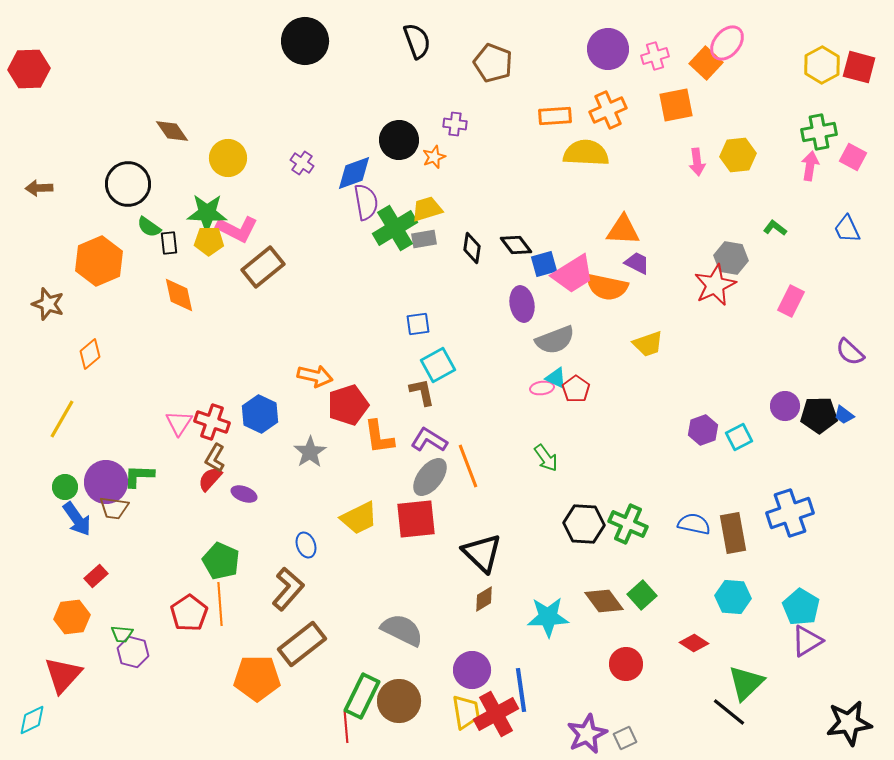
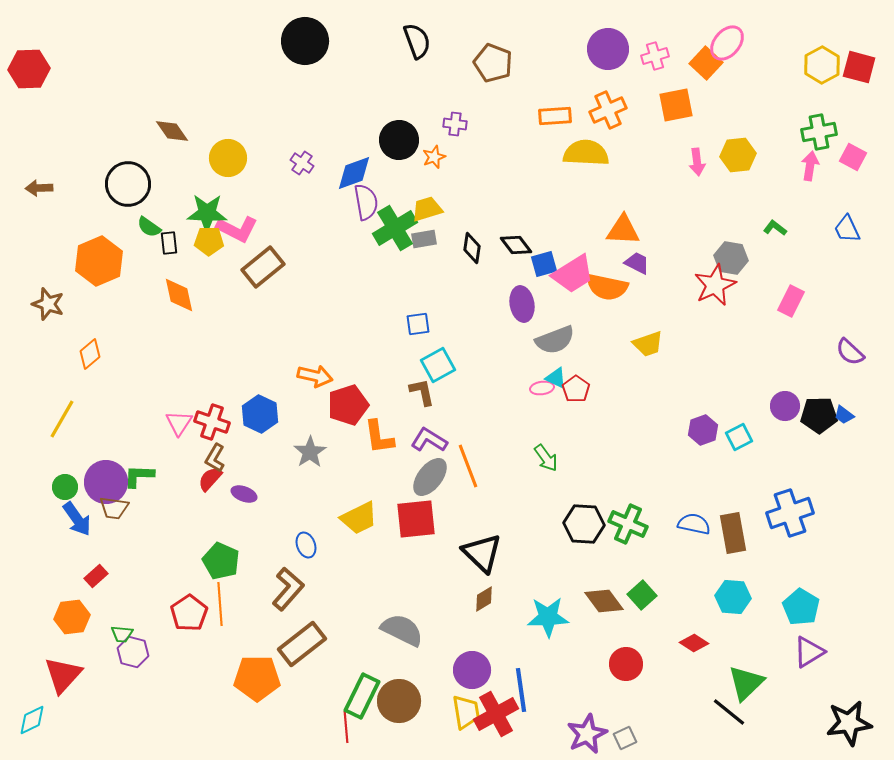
purple triangle at (807, 641): moved 2 px right, 11 px down
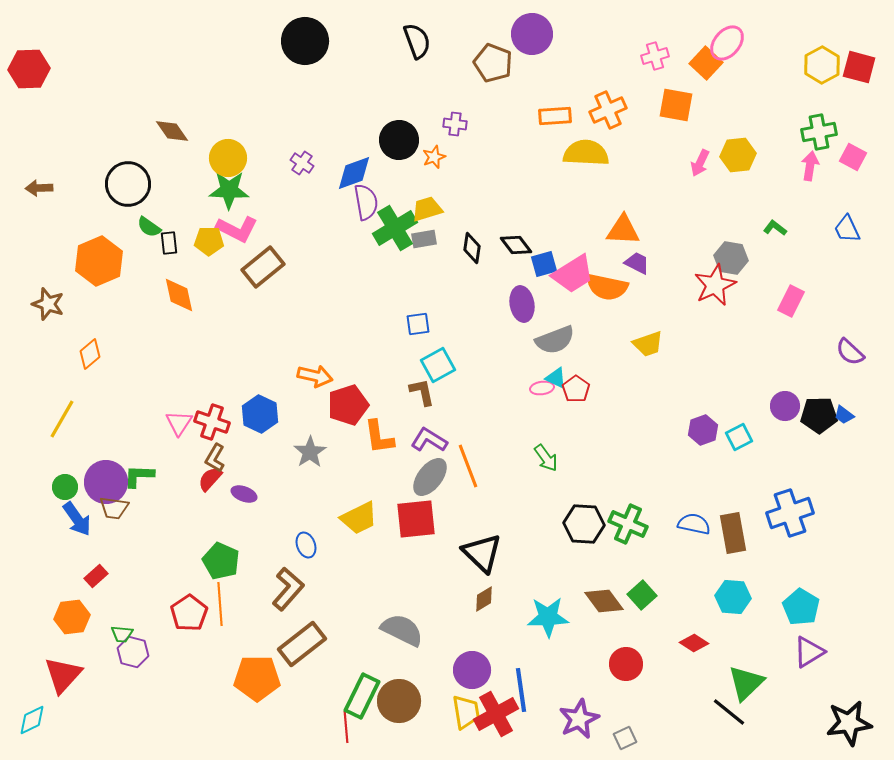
purple circle at (608, 49): moved 76 px left, 15 px up
orange square at (676, 105): rotated 21 degrees clockwise
pink arrow at (697, 162): moved 3 px right, 1 px down; rotated 32 degrees clockwise
green star at (207, 213): moved 22 px right, 23 px up
purple star at (587, 734): moved 8 px left, 15 px up
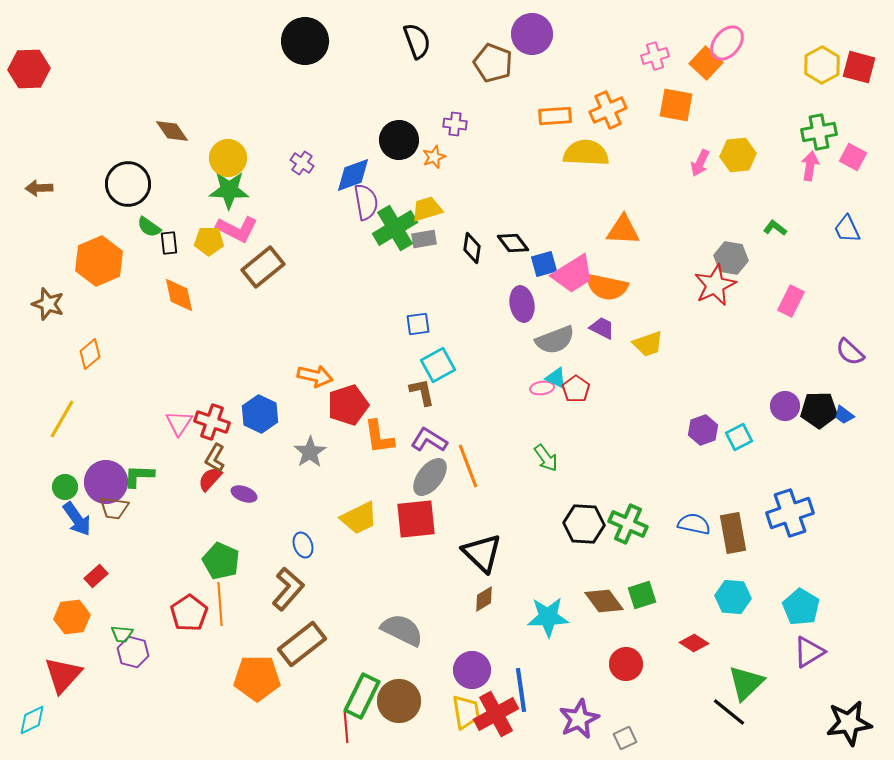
blue diamond at (354, 173): moved 1 px left, 2 px down
black diamond at (516, 245): moved 3 px left, 2 px up
purple trapezoid at (637, 263): moved 35 px left, 65 px down
black pentagon at (819, 415): moved 5 px up
blue ellipse at (306, 545): moved 3 px left
green square at (642, 595): rotated 24 degrees clockwise
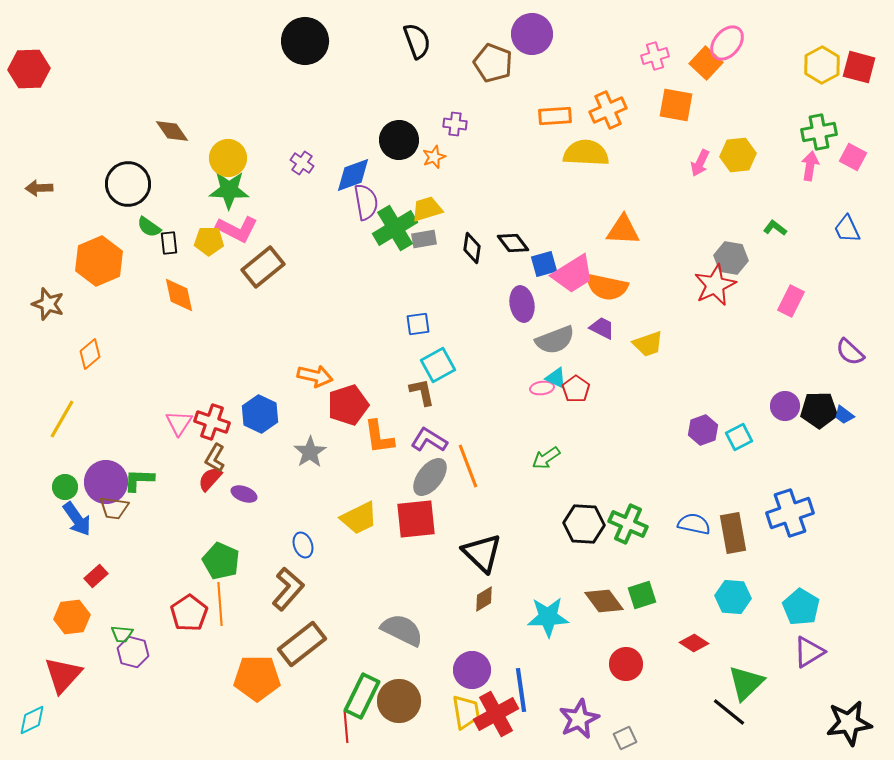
green arrow at (546, 458): rotated 92 degrees clockwise
green L-shape at (139, 476): moved 4 px down
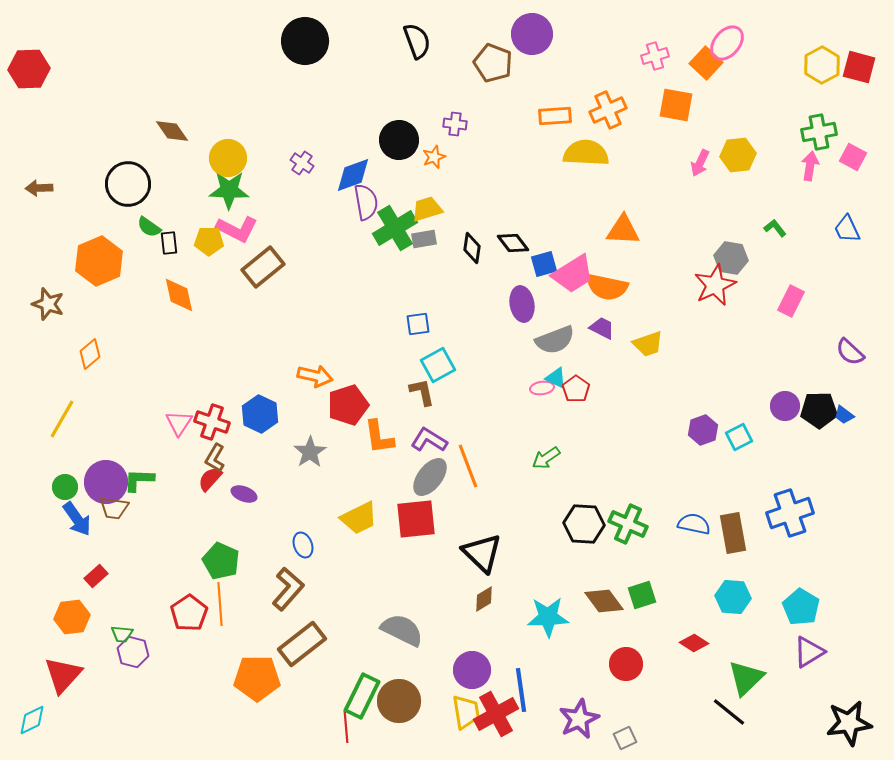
green L-shape at (775, 228): rotated 15 degrees clockwise
green triangle at (746, 683): moved 5 px up
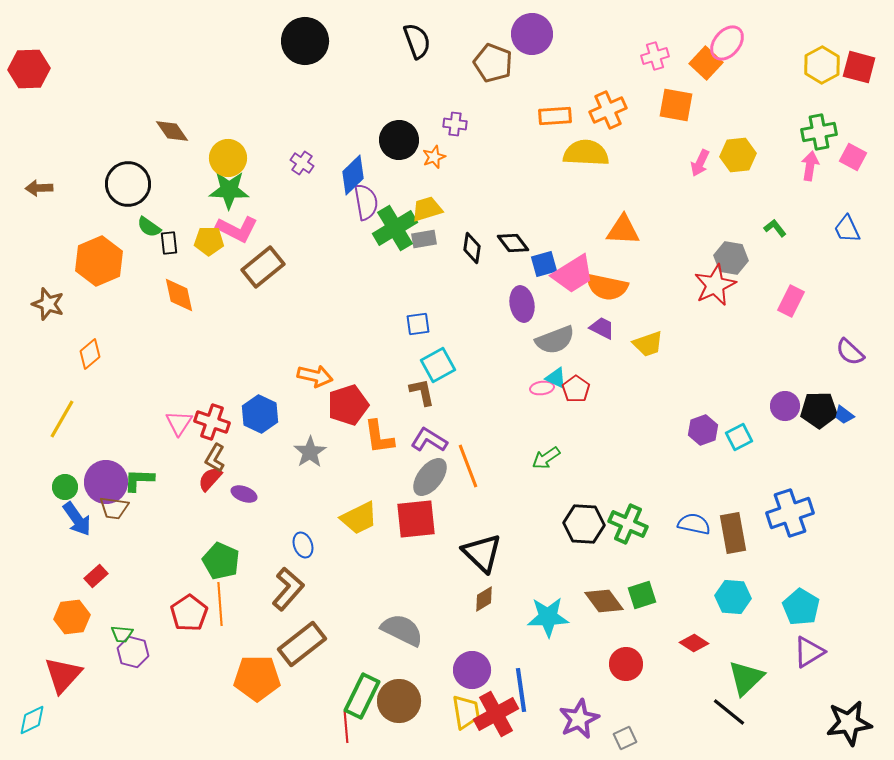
blue diamond at (353, 175): rotated 24 degrees counterclockwise
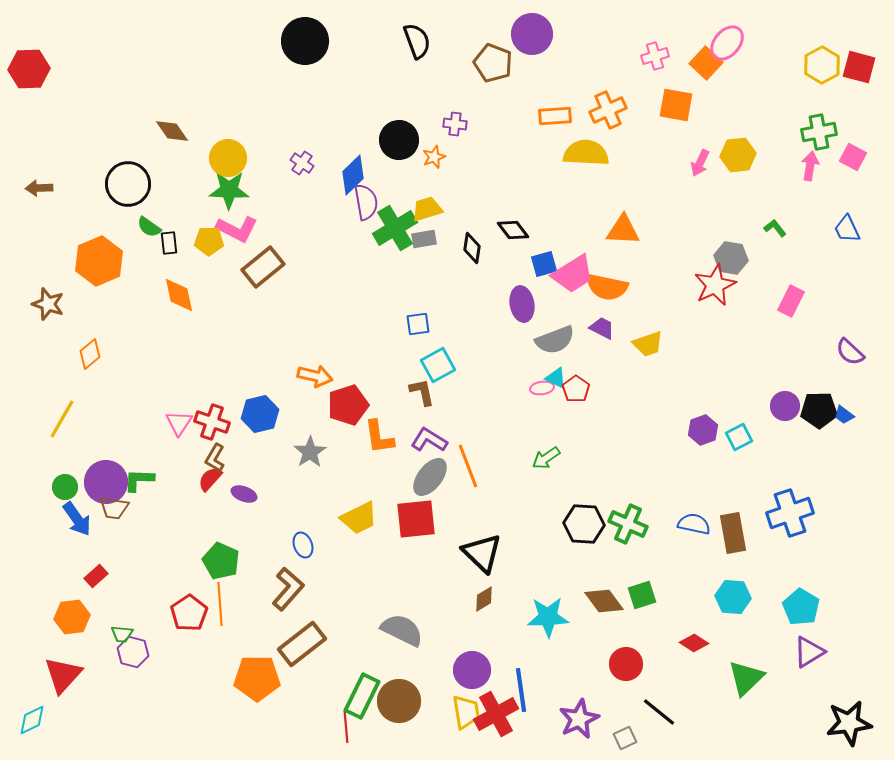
black diamond at (513, 243): moved 13 px up
blue hexagon at (260, 414): rotated 21 degrees clockwise
black line at (729, 712): moved 70 px left
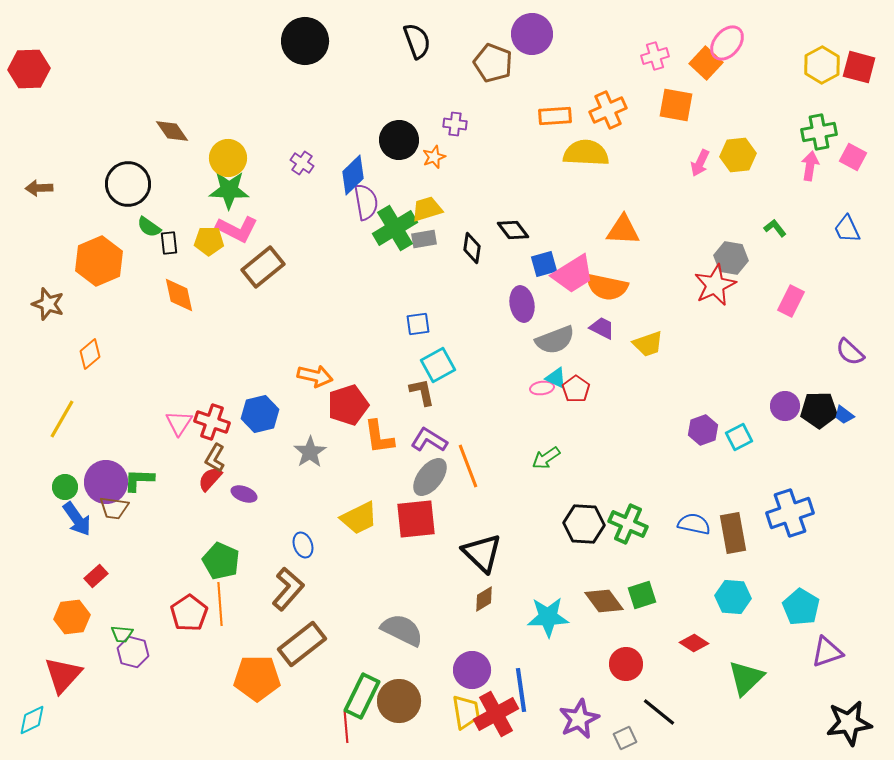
purple triangle at (809, 652): moved 18 px right; rotated 12 degrees clockwise
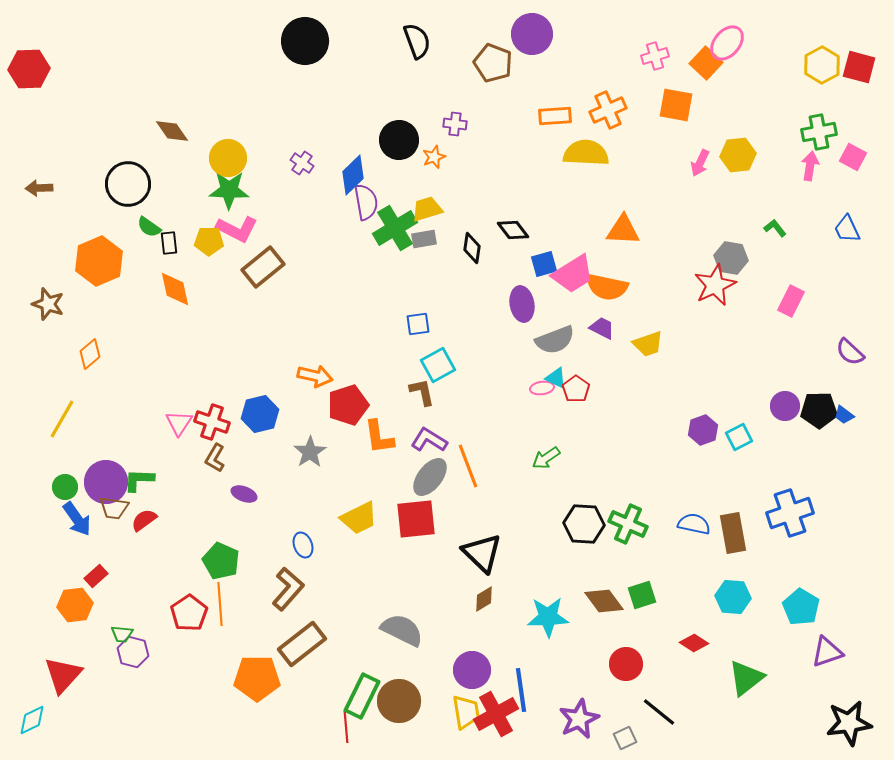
orange diamond at (179, 295): moved 4 px left, 6 px up
red semicircle at (210, 479): moved 66 px left, 41 px down; rotated 12 degrees clockwise
orange hexagon at (72, 617): moved 3 px right, 12 px up
green triangle at (746, 678): rotated 6 degrees clockwise
